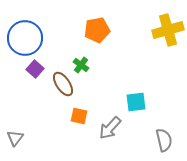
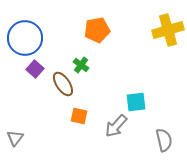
gray arrow: moved 6 px right, 2 px up
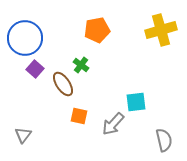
yellow cross: moved 7 px left
gray arrow: moved 3 px left, 2 px up
gray triangle: moved 8 px right, 3 px up
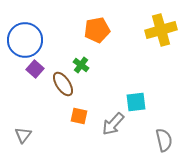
blue circle: moved 2 px down
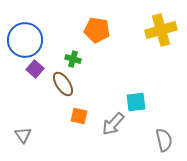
orange pentagon: rotated 20 degrees clockwise
green cross: moved 8 px left, 6 px up; rotated 21 degrees counterclockwise
gray triangle: rotated 12 degrees counterclockwise
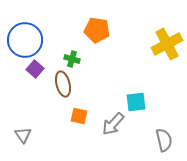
yellow cross: moved 6 px right, 14 px down; rotated 12 degrees counterclockwise
green cross: moved 1 px left
brown ellipse: rotated 20 degrees clockwise
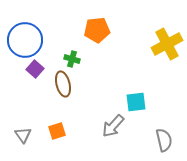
orange pentagon: rotated 15 degrees counterclockwise
orange square: moved 22 px left, 15 px down; rotated 30 degrees counterclockwise
gray arrow: moved 2 px down
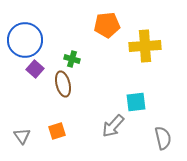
orange pentagon: moved 10 px right, 5 px up
yellow cross: moved 22 px left, 2 px down; rotated 24 degrees clockwise
gray triangle: moved 1 px left, 1 px down
gray semicircle: moved 1 px left, 2 px up
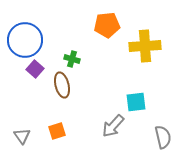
brown ellipse: moved 1 px left, 1 px down
gray semicircle: moved 1 px up
